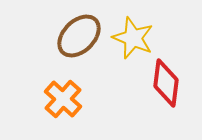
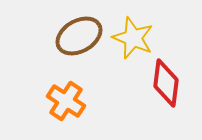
brown ellipse: rotated 15 degrees clockwise
orange cross: moved 3 px right, 2 px down; rotated 9 degrees counterclockwise
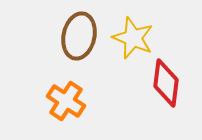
brown ellipse: rotated 48 degrees counterclockwise
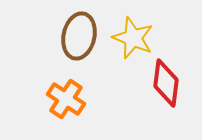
orange cross: moved 2 px up
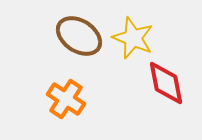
brown ellipse: rotated 69 degrees counterclockwise
red diamond: rotated 18 degrees counterclockwise
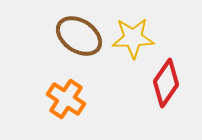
yellow star: rotated 24 degrees counterclockwise
red diamond: rotated 45 degrees clockwise
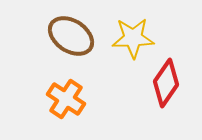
brown ellipse: moved 8 px left
